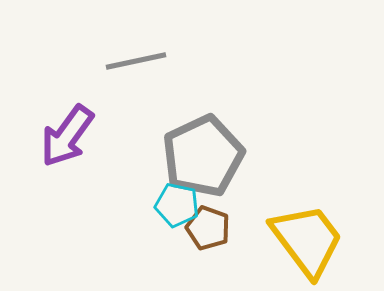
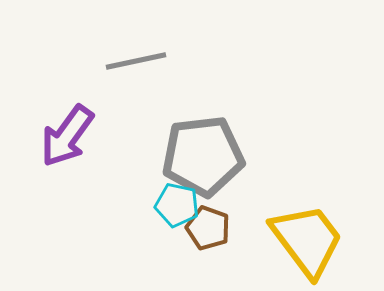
gray pentagon: rotated 18 degrees clockwise
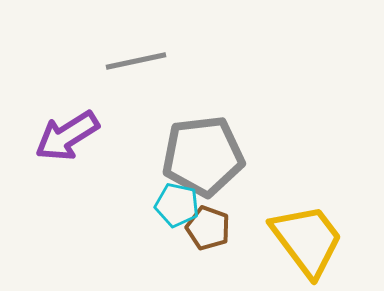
purple arrow: rotated 22 degrees clockwise
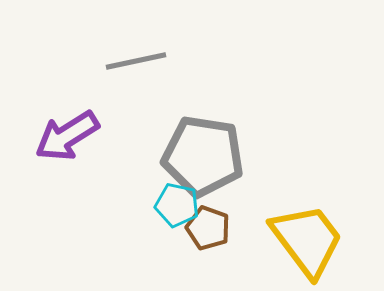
gray pentagon: rotated 16 degrees clockwise
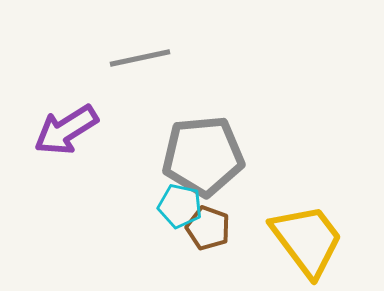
gray line: moved 4 px right, 3 px up
purple arrow: moved 1 px left, 6 px up
gray pentagon: rotated 14 degrees counterclockwise
cyan pentagon: moved 3 px right, 1 px down
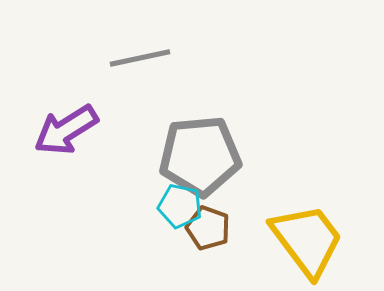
gray pentagon: moved 3 px left
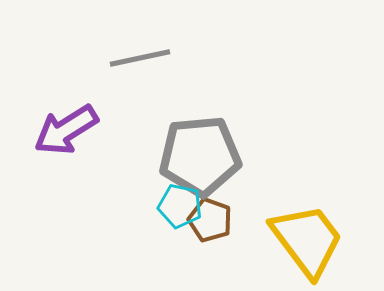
brown pentagon: moved 2 px right, 8 px up
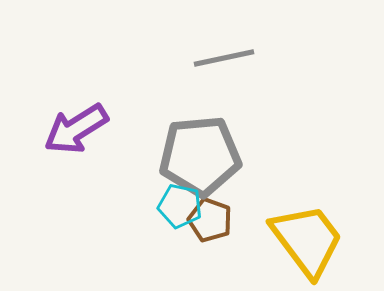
gray line: moved 84 px right
purple arrow: moved 10 px right, 1 px up
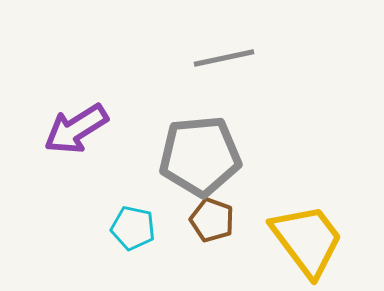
cyan pentagon: moved 47 px left, 22 px down
brown pentagon: moved 2 px right
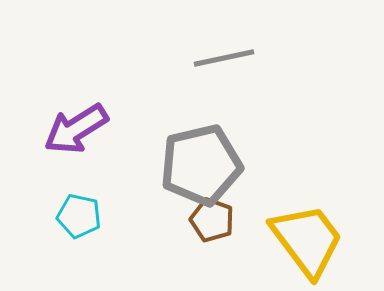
gray pentagon: moved 1 px right, 9 px down; rotated 8 degrees counterclockwise
cyan pentagon: moved 54 px left, 12 px up
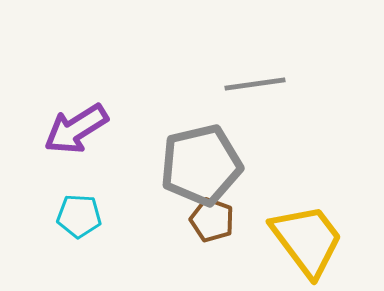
gray line: moved 31 px right, 26 px down; rotated 4 degrees clockwise
cyan pentagon: rotated 9 degrees counterclockwise
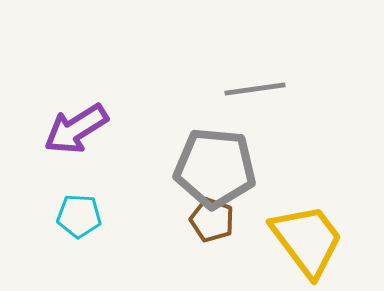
gray line: moved 5 px down
gray pentagon: moved 14 px right, 3 px down; rotated 18 degrees clockwise
